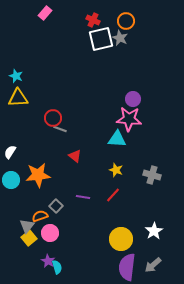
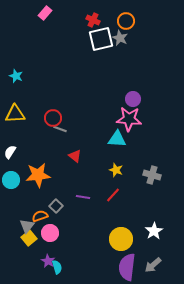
yellow triangle: moved 3 px left, 16 px down
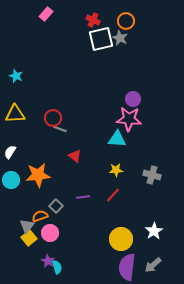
pink rectangle: moved 1 px right, 1 px down
yellow star: rotated 24 degrees counterclockwise
purple line: rotated 16 degrees counterclockwise
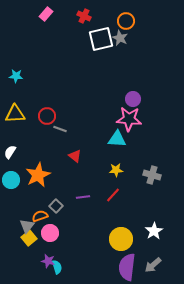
red cross: moved 9 px left, 4 px up
cyan star: rotated 16 degrees counterclockwise
red circle: moved 6 px left, 2 px up
orange star: rotated 20 degrees counterclockwise
purple star: rotated 16 degrees counterclockwise
